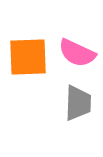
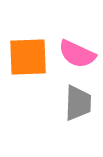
pink semicircle: moved 1 px down
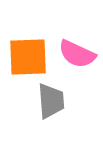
gray trapezoid: moved 27 px left, 2 px up; rotated 6 degrees counterclockwise
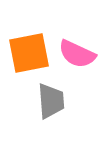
orange square: moved 1 px right, 4 px up; rotated 9 degrees counterclockwise
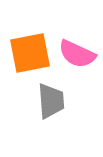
orange square: moved 1 px right
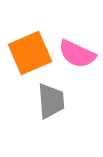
orange square: rotated 12 degrees counterclockwise
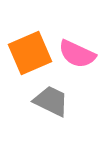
gray trapezoid: rotated 60 degrees counterclockwise
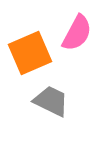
pink semicircle: moved 21 px up; rotated 87 degrees counterclockwise
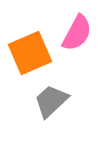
gray trapezoid: rotated 69 degrees counterclockwise
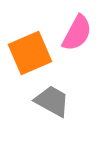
gray trapezoid: moved 1 px right; rotated 72 degrees clockwise
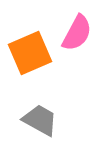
gray trapezoid: moved 12 px left, 19 px down
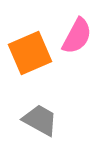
pink semicircle: moved 3 px down
